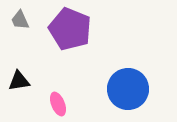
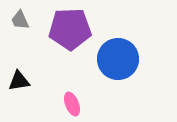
purple pentagon: rotated 24 degrees counterclockwise
blue circle: moved 10 px left, 30 px up
pink ellipse: moved 14 px right
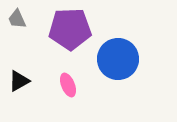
gray trapezoid: moved 3 px left, 1 px up
black triangle: rotated 20 degrees counterclockwise
pink ellipse: moved 4 px left, 19 px up
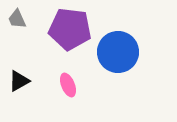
purple pentagon: rotated 9 degrees clockwise
blue circle: moved 7 px up
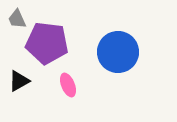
purple pentagon: moved 23 px left, 14 px down
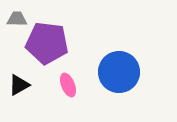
gray trapezoid: rotated 115 degrees clockwise
blue circle: moved 1 px right, 20 px down
black triangle: moved 4 px down
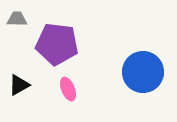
purple pentagon: moved 10 px right, 1 px down
blue circle: moved 24 px right
pink ellipse: moved 4 px down
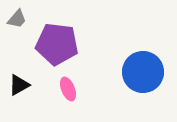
gray trapezoid: rotated 130 degrees clockwise
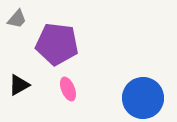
blue circle: moved 26 px down
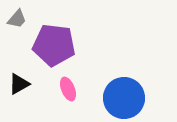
purple pentagon: moved 3 px left, 1 px down
black triangle: moved 1 px up
blue circle: moved 19 px left
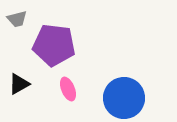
gray trapezoid: rotated 35 degrees clockwise
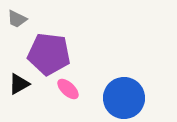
gray trapezoid: rotated 40 degrees clockwise
purple pentagon: moved 5 px left, 9 px down
pink ellipse: rotated 25 degrees counterclockwise
